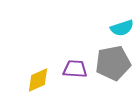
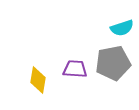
yellow diamond: rotated 56 degrees counterclockwise
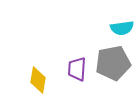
cyan semicircle: rotated 10 degrees clockwise
purple trapezoid: moved 2 px right; rotated 90 degrees counterclockwise
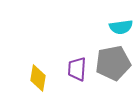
cyan semicircle: moved 1 px left, 1 px up
yellow diamond: moved 2 px up
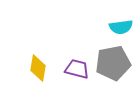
purple trapezoid: rotated 100 degrees clockwise
yellow diamond: moved 10 px up
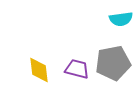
cyan semicircle: moved 8 px up
yellow diamond: moved 1 px right, 2 px down; rotated 16 degrees counterclockwise
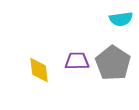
gray pentagon: rotated 28 degrees counterclockwise
purple trapezoid: moved 8 px up; rotated 15 degrees counterclockwise
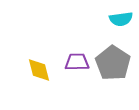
purple trapezoid: moved 1 px down
yellow diamond: rotated 8 degrees counterclockwise
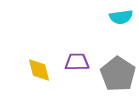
cyan semicircle: moved 2 px up
gray pentagon: moved 5 px right, 11 px down
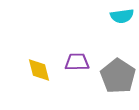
cyan semicircle: moved 1 px right, 1 px up
gray pentagon: moved 2 px down
